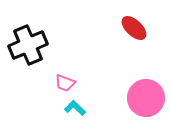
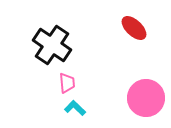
black cross: moved 24 px right; rotated 33 degrees counterclockwise
pink trapezoid: moved 2 px right; rotated 115 degrees counterclockwise
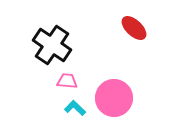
pink trapezoid: moved 2 px up; rotated 80 degrees counterclockwise
pink circle: moved 32 px left
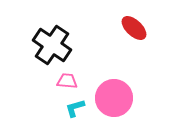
cyan L-shape: rotated 60 degrees counterclockwise
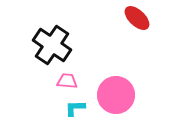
red ellipse: moved 3 px right, 10 px up
pink circle: moved 2 px right, 3 px up
cyan L-shape: rotated 15 degrees clockwise
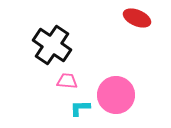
red ellipse: rotated 20 degrees counterclockwise
cyan L-shape: moved 5 px right
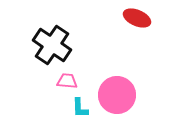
pink circle: moved 1 px right
cyan L-shape: rotated 90 degrees counterclockwise
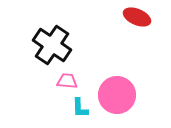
red ellipse: moved 1 px up
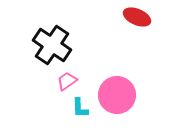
pink trapezoid: rotated 40 degrees counterclockwise
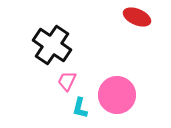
pink trapezoid: rotated 30 degrees counterclockwise
cyan L-shape: rotated 15 degrees clockwise
